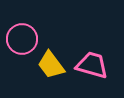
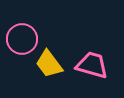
yellow trapezoid: moved 2 px left, 1 px up
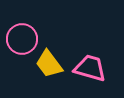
pink trapezoid: moved 2 px left, 3 px down
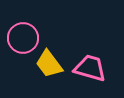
pink circle: moved 1 px right, 1 px up
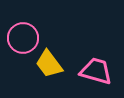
pink trapezoid: moved 6 px right, 3 px down
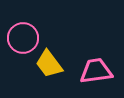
pink trapezoid: rotated 24 degrees counterclockwise
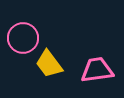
pink trapezoid: moved 1 px right, 1 px up
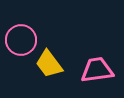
pink circle: moved 2 px left, 2 px down
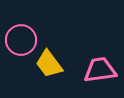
pink trapezoid: moved 3 px right
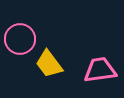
pink circle: moved 1 px left, 1 px up
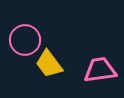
pink circle: moved 5 px right, 1 px down
